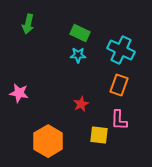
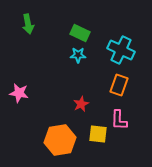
green arrow: rotated 24 degrees counterclockwise
yellow square: moved 1 px left, 1 px up
orange hexagon: moved 12 px right, 1 px up; rotated 20 degrees clockwise
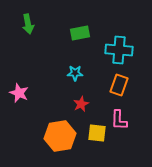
green rectangle: rotated 36 degrees counterclockwise
cyan cross: moved 2 px left; rotated 20 degrees counterclockwise
cyan star: moved 3 px left, 18 px down
pink star: rotated 12 degrees clockwise
yellow square: moved 1 px left, 1 px up
orange hexagon: moved 4 px up
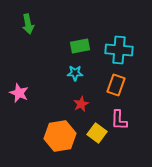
green rectangle: moved 13 px down
orange rectangle: moved 3 px left
yellow square: rotated 30 degrees clockwise
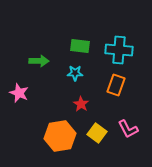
green arrow: moved 11 px right, 37 px down; rotated 78 degrees counterclockwise
green rectangle: rotated 18 degrees clockwise
red star: rotated 14 degrees counterclockwise
pink L-shape: moved 9 px right, 9 px down; rotated 30 degrees counterclockwise
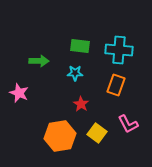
pink L-shape: moved 5 px up
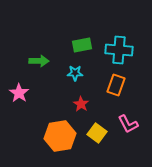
green rectangle: moved 2 px right, 1 px up; rotated 18 degrees counterclockwise
pink star: rotated 12 degrees clockwise
